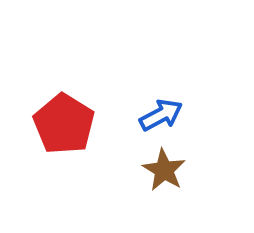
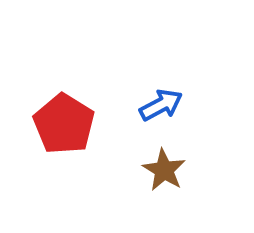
blue arrow: moved 10 px up
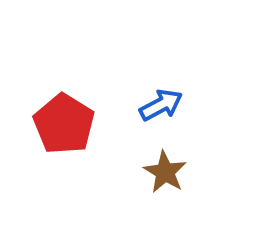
brown star: moved 1 px right, 2 px down
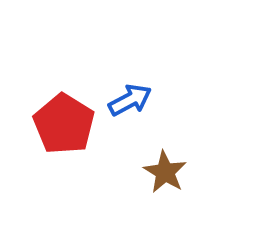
blue arrow: moved 31 px left, 5 px up
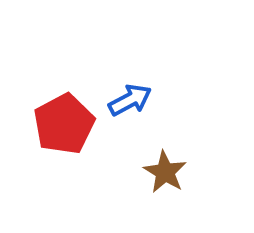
red pentagon: rotated 12 degrees clockwise
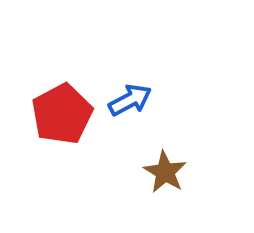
red pentagon: moved 2 px left, 10 px up
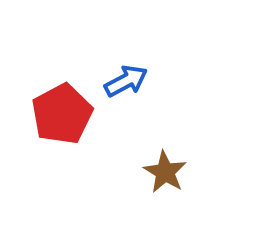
blue arrow: moved 4 px left, 19 px up
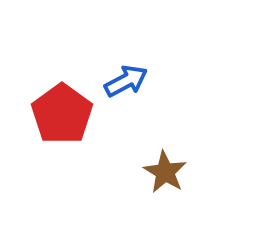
red pentagon: rotated 8 degrees counterclockwise
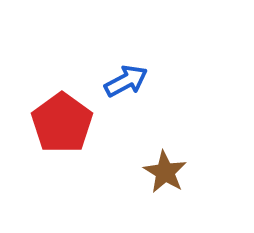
red pentagon: moved 9 px down
